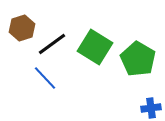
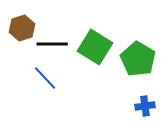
black line: rotated 36 degrees clockwise
blue cross: moved 6 px left, 2 px up
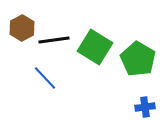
brown hexagon: rotated 10 degrees counterclockwise
black line: moved 2 px right, 4 px up; rotated 8 degrees counterclockwise
blue cross: moved 1 px down
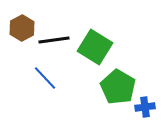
green pentagon: moved 20 px left, 28 px down
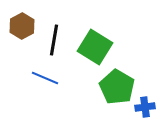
brown hexagon: moved 2 px up
black line: rotated 72 degrees counterclockwise
blue line: rotated 24 degrees counterclockwise
green pentagon: moved 1 px left
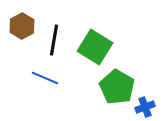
blue cross: rotated 12 degrees counterclockwise
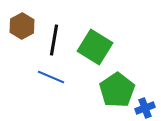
blue line: moved 6 px right, 1 px up
green pentagon: moved 3 px down; rotated 8 degrees clockwise
blue cross: moved 1 px down
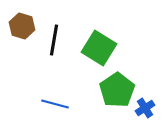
brown hexagon: rotated 15 degrees counterclockwise
green square: moved 4 px right, 1 px down
blue line: moved 4 px right, 27 px down; rotated 8 degrees counterclockwise
blue cross: rotated 12 degrees counterclockwise
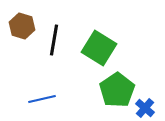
blue line: moved 13 px left, 5 px up; rotated 28 degrees counterclockwise
blue cross: rotated 18 degrees counterclockwise
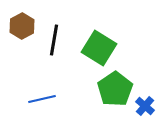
brown hexagon: rotated 15 degrees clockwise
green pentagon: moved 2 px left, 1 px up
blue cross: moved 2 px up
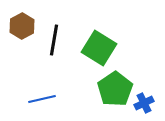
blue cross: moved 1 px left, 3 px up; rotated 24 degrees clockwise
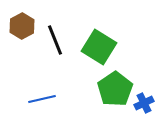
black line: moved 1 px right; rotated 32 degrees counterclockwise
green square: moved 1 px up
